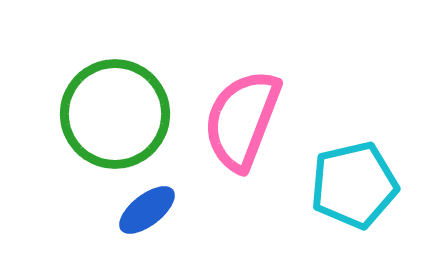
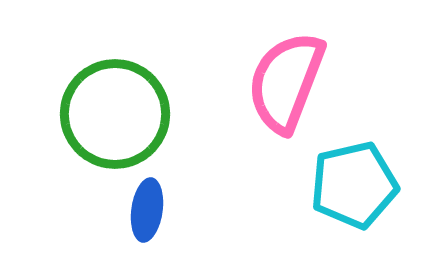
pink semicircle: moved 44 px right, 38 px up
blue ellipse: rotated 44 degrees counterclockwise
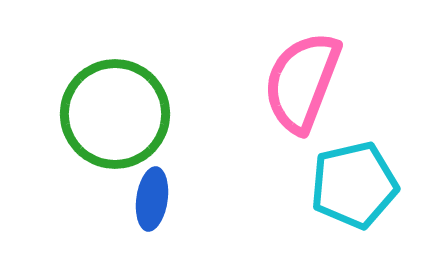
pink semicircle: moved 16 px right
blue ellipse: moved 5 px right, 11 px up
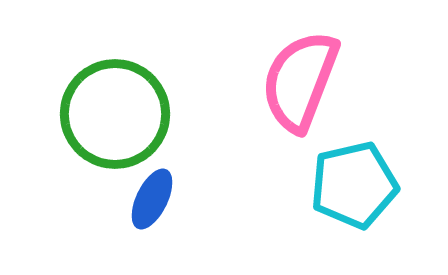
pink semicircle: moved 2 px left, 1 px up
blue ellipse: rotated 18 degrees clockwise
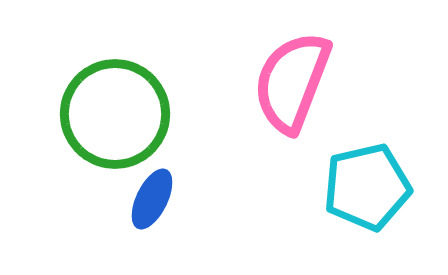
pink semicircle: moved 8 px left, 1 px down
cyan pentagon: moved 13 px right, 2 px down
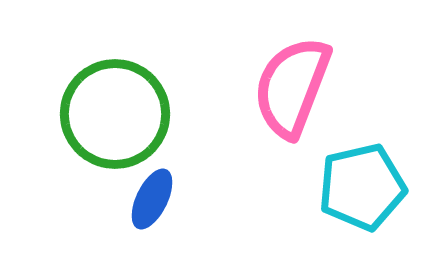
pink semicircle: moved 5 px down
cyan pentagon: moved 5 px left
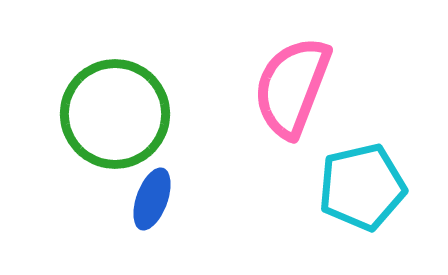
blue ellipse: rotated 6 degrees counterclockwise
